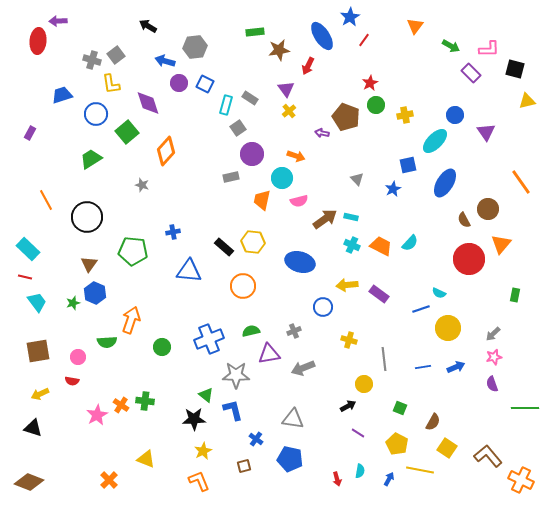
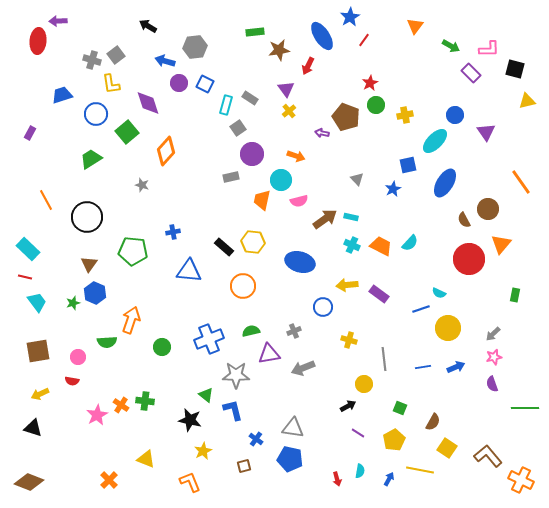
cyan circle at (282, 178): moved 1 px left, 2 px down
black star at (194, 419): moved 4 px left, 1 px down; rotated 15 degrees clockwise
gray triangle at (293, 419): moved 9 px down
yellow pentagon at (397, 444): moved 3 px left, 4 px up; rotated 15 degrees clockwise
orange L-shape at (199, 481): moved 9 px left, 1 px down
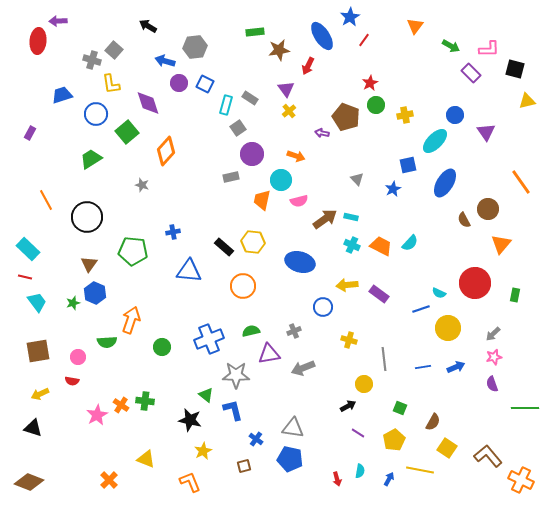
gray square at (116, 55): moved 2 px left, 5 px up; rotated 12 degrees counterclockwise
red circle at (469, 259): moved 6 px right, 24 px down
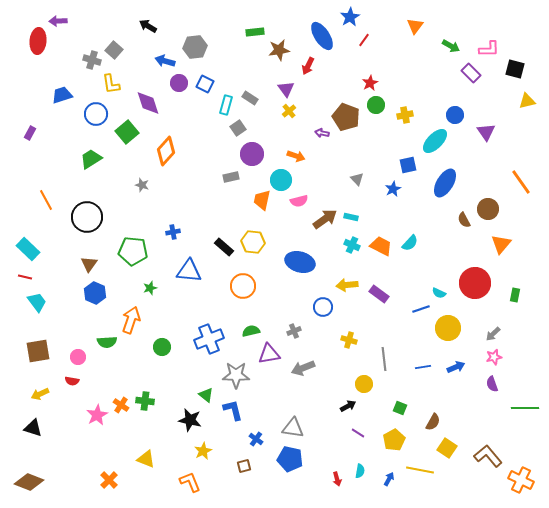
green star at (73, 303): moved 77 px right, 15 px up
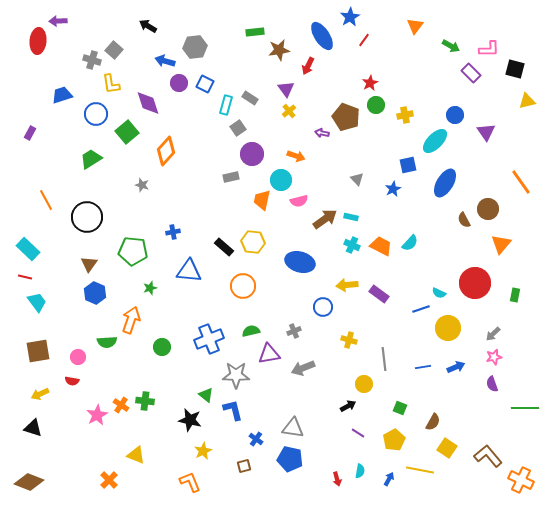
yellow triangle at (146, 459): moved 10 px left, 4 px up
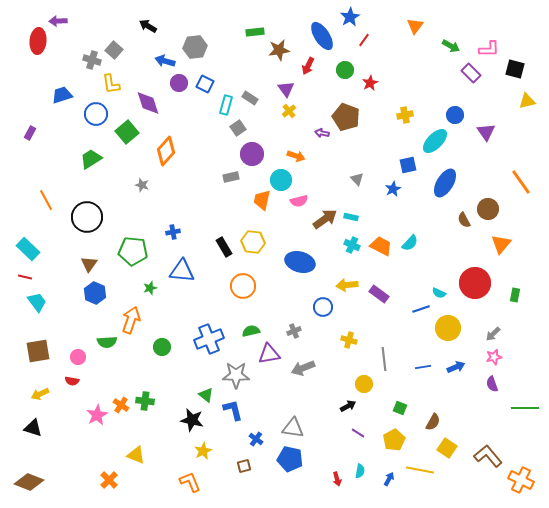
green circle at (376, 105): moved 31 px left, 35 px up
black rectangle at (224, 247): rotated 18 degrees clockwise
blue triangle at (189, 271): moved 7 px left
black star at (190, 420): moved 2 px right
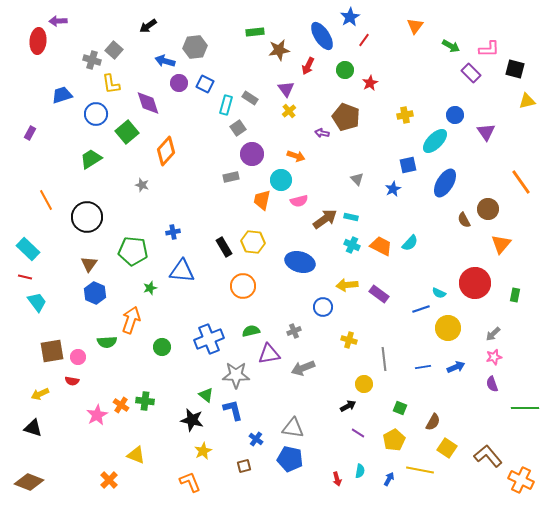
black arrow at (148, 26): rotated 66 degrees counterclockwise
brown square at (38, 351): moved 14 px right
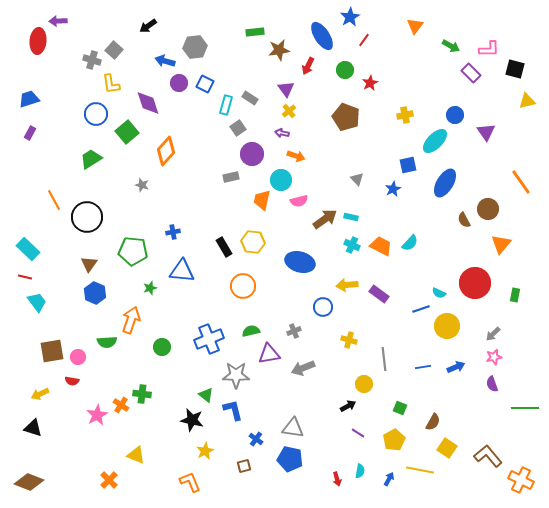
blue trapezoid at (62, 95): moved 33 px left, 4 px down
purple arrow at (322, 133): moved 40 px left
orange line at (46, 200): moved 8 px right
yellow circle at (448, 328): moved 1 px left, 2 px up
green cross at (145, 401): moved 3 px left, 7 px up
yellow star at (203, 451): moved 2 px right
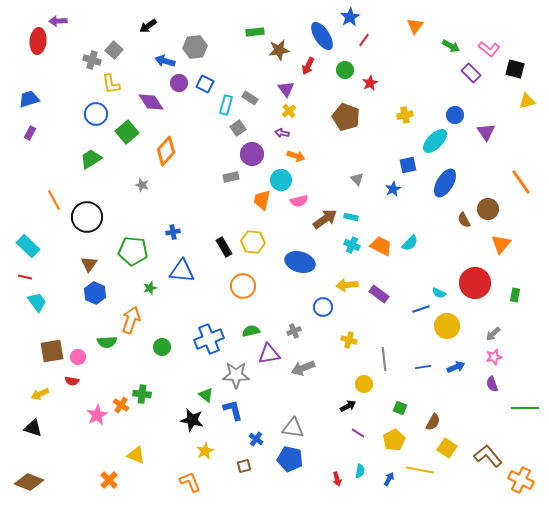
pink L-shape at (489, 49): rotated 40 degrees clockwise
purple diamond at (148, 103): moved 3 px right, 1 px up; rotated 16 degrees counterclockwise
cyan rectangle at (28, 249): moved 3 px up
